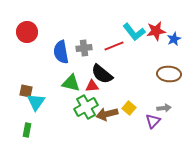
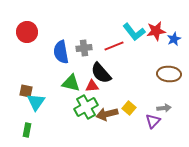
black semicircle: moved 1 px left, 1 px up; rotated 10 degrees clockwise
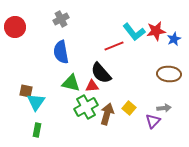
red circle: moved 12 px left, 5 px up
gray cross: moved 23 px left, 29 px up; rotated 21 degrees counterclockwise
brown arrow: rotated 120 degrees clockwise
green rectangle: moved 10 px right
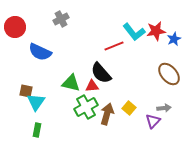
blue semicircle: moved 21 px left; rotated 55 degrees counterclockwise
brown ellipse: rotated 45 degrees clockwise
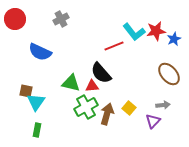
red circle: moved 8 px up
gray arrow: moved 1 px left, 3 px up
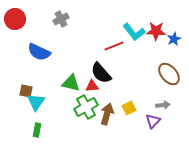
red star: rotated 12 degrees clockwise
blue semicircle: moved 1 px left
yellow square: rotated 24 degrees clockwise
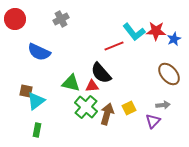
cyan triangle: moved 1 px up; rotated 18 degrees clockwise
green cross: rotated 20 degrees counterclockwise
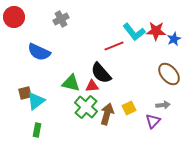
red circle: moved 1 px left, 2 px up
brown square: moved 1 px left, 2 px down; rotated 24 degrees counterclockwise
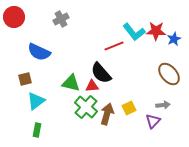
brown square: moved 14 px up
